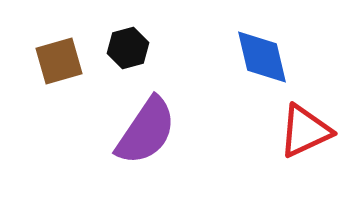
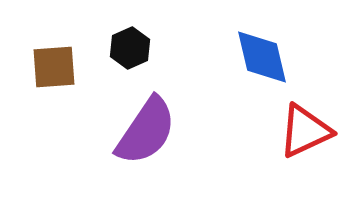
black hexagon: moved 2 px right; rotated 9 degrees counterclockwise
brown square: moved 5 px left, 6 px down; rotated 12 degrees clockwise
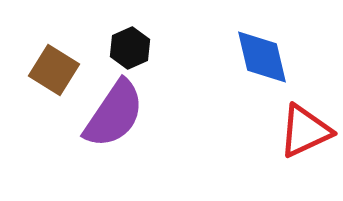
brown square: moved 3 px down; rotated 36 degrees clockwise
purple semicircle: moved 32 px left, 17 px up
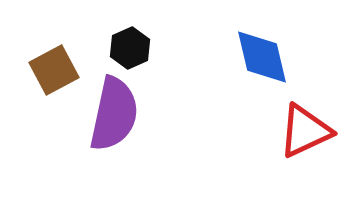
brown square: rotated 30 degrees clockwise
purple semicircle: rotated 22 degrees counterclockwise
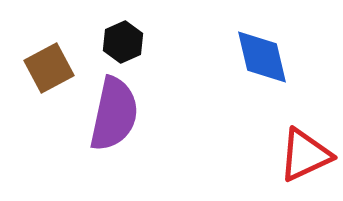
black hexagon: moved 7 px left, 6 px up
brown square: moved 5 px left, 2 px up
red triangle: moved 24 px down
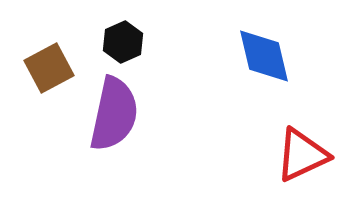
blue diamond: moved 2 px right, 1 px up
red triangle: moved 3 px left
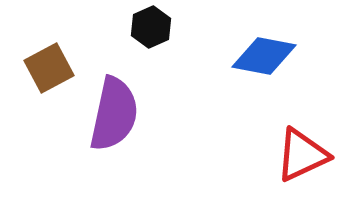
black hexagon: moved 28 px right, 15 px up
blue diamond: rotated 66 degrees counterclockwise
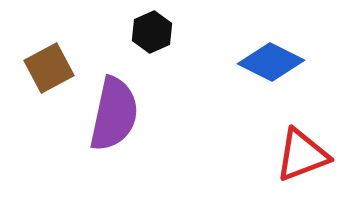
black hexagon: moved 1 px right, 5 px down
blue diamond: moved 7 px right, 6 px down; rotated 16 degrees clockwise
red triangle: rotated 4 degrees clockwise
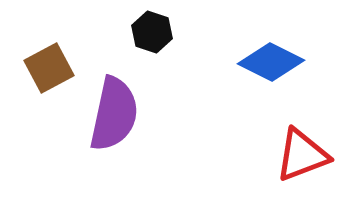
black hexagon: rotated 18 degrees counterclockwise
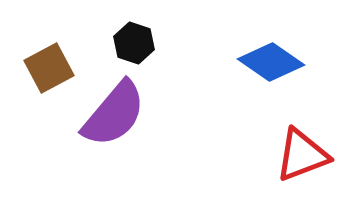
black hexagon: moved 18 px left, 11 px down
blue diamond: rotated 8 degrees clockwise
purple semicircle: rotated 28 degrees clockwise
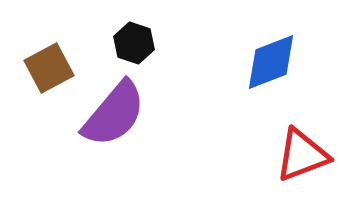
blue diamond: rotated 56 degrees counterclockwise
